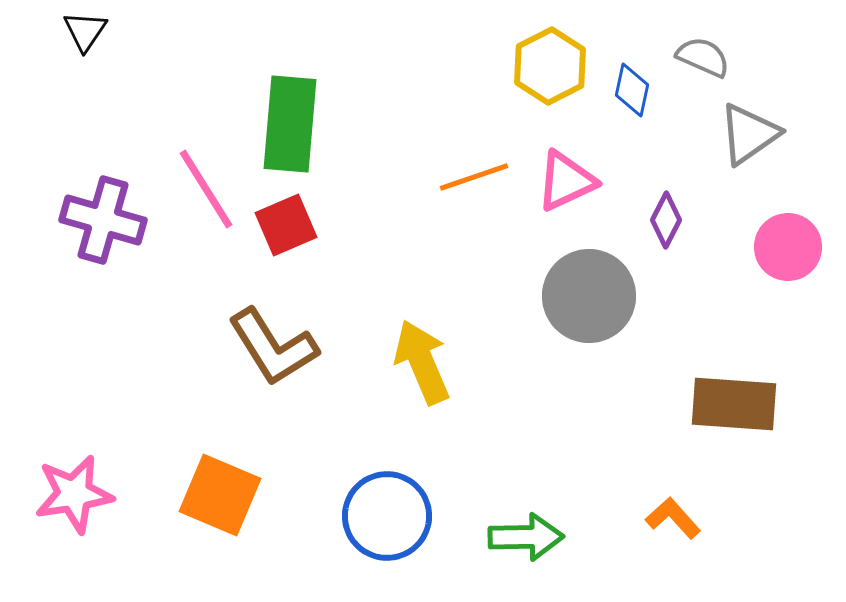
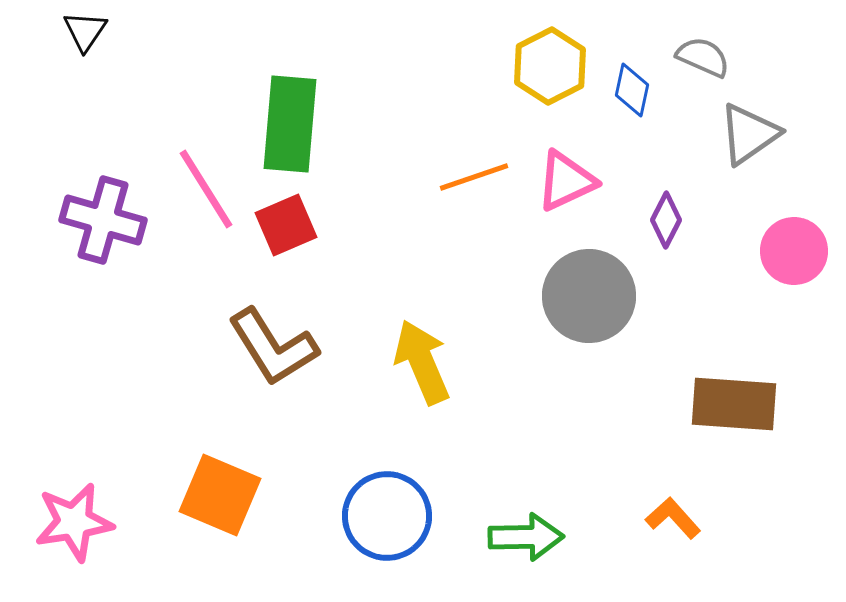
pink circle: moved 6 px right, 4 px down
pink star: moved 28 px down
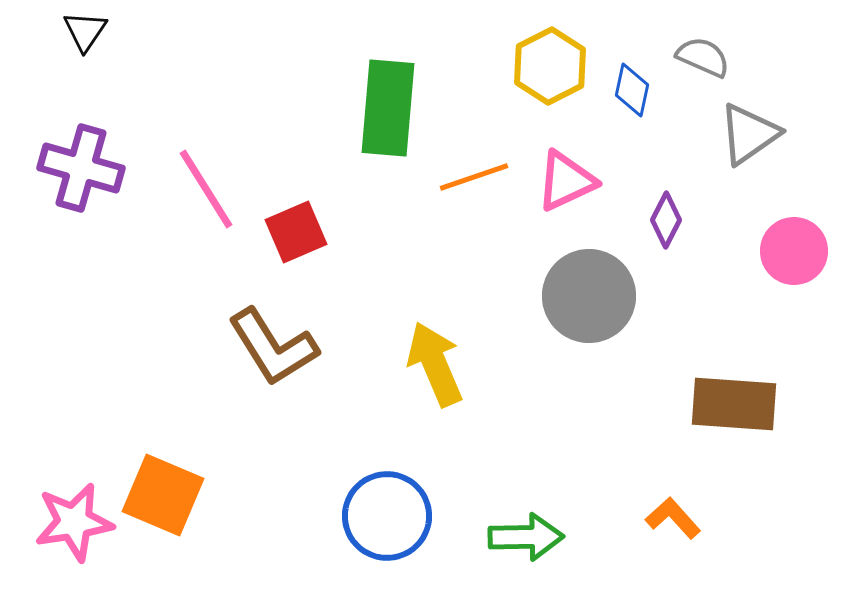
green rectangle: moved 98 px right, 16 px up
purple cross: moved 22 px left, 52 px up
red square: moved 10 px right, 7 px down
yellow arrow: moved 13 px right, 2 px down
orange square: moved 57 px left
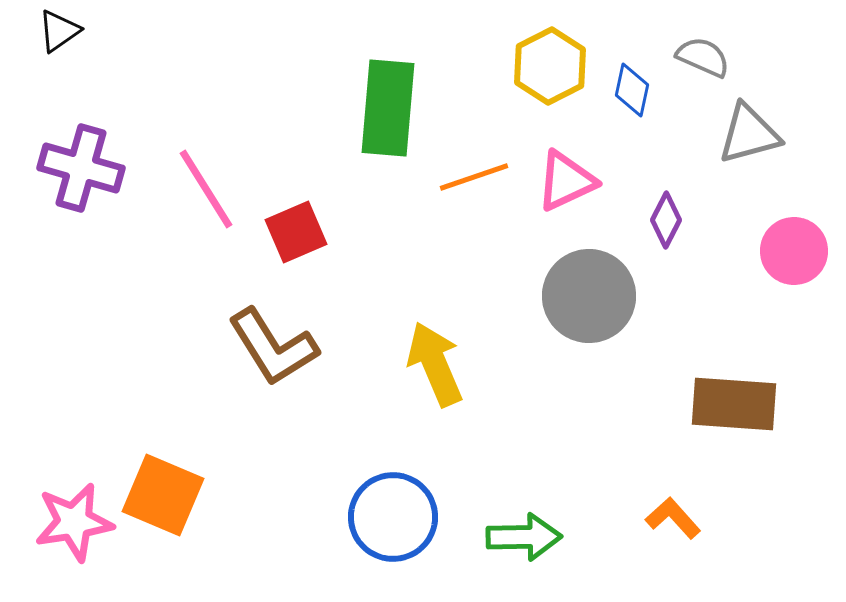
black triangle: moved 26 px left; rotated 21 degrees clockwise
gray triangle: rotated 20 degrees clockwise
blue circle: moved 6 px right, 1 px down
green arrow: moved 2 px left
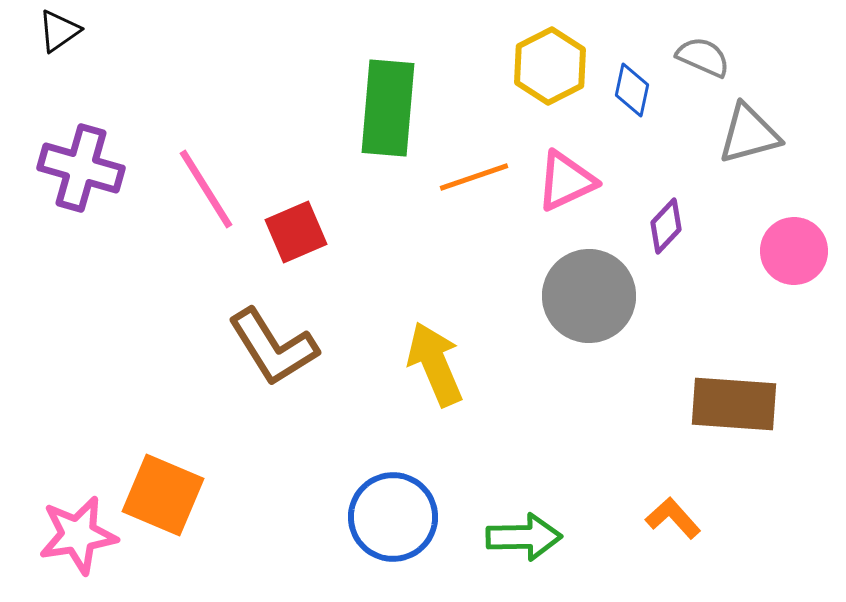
purple diamond: moved 6 px down; rotated 16 degrees clockwise
pink star: moved 4 px right, 13 px down
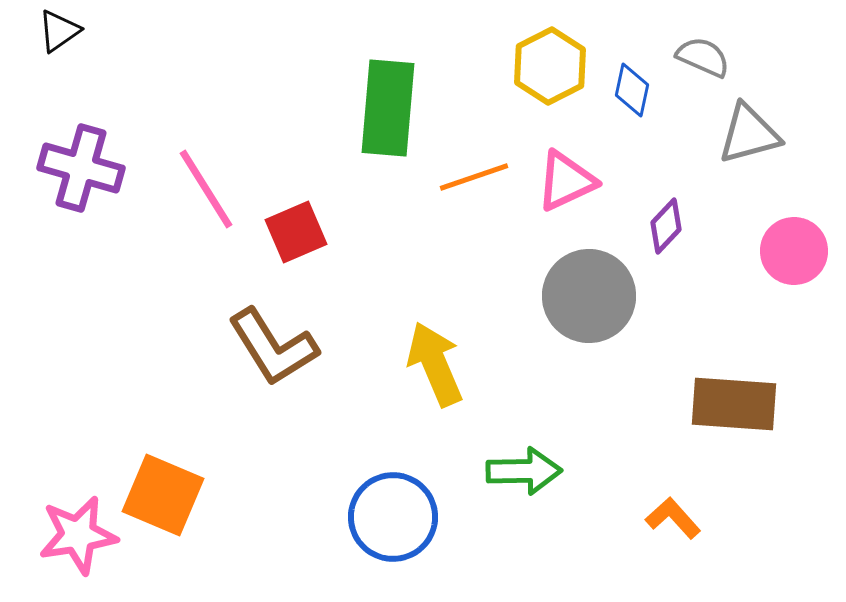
green arrow: moved 66 px up
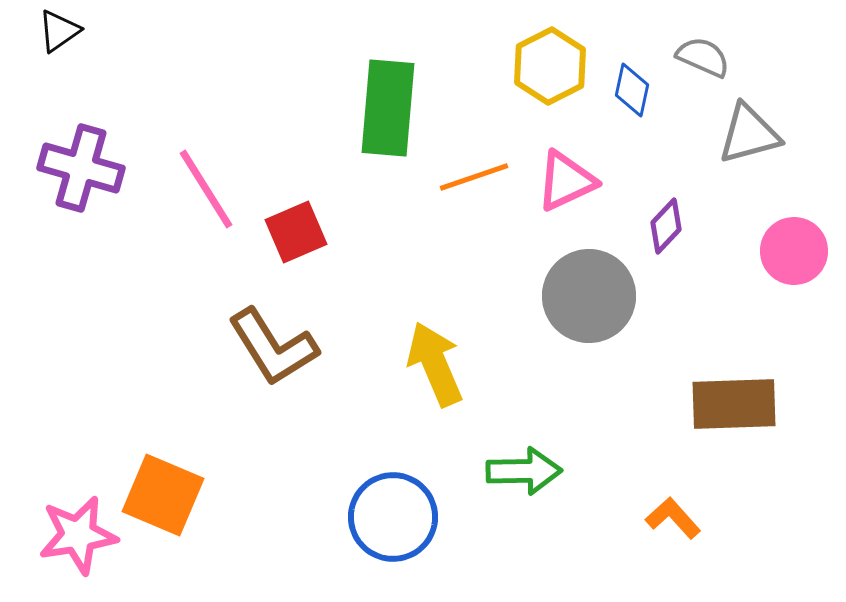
brown rectangle: rotated 6 degrees counterclockwise
